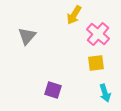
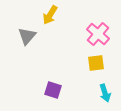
yellow arrow: moved 24 px left
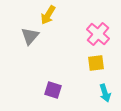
yellow arrow: moved 2 px left
gray triangle: moved 3 px right
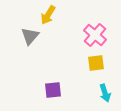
pink cross: moved 3 px left, 1 px down
purple square: rotated 24 degrees counterclockwise
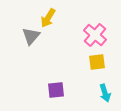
yellow arrow: moved 3 px down
gray triangle: moved 1 px right
yellow square: moved 1 px right, 1 px up
purple square: moved 3 px right
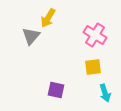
pink cross: rotated 10 degrees counterclockwise
yellow square: moved 4 px left, 5 px down
purple square: rotated 18 degrees clockwise
